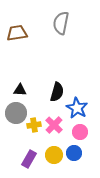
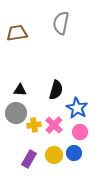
black semicircle: moved 1 px left, 2 px up
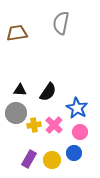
black semicircle: moved 8 px left, 2 px down; rotated 18 degrees clockwise
yellow circle: moved 2 px left, 5 px down
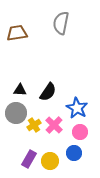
yellow cross: rotated 24 degrees counterclockwise
yellow circle: moved 2 px left, 1 px down
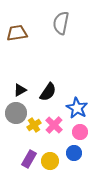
black triangle: rotated 32 degrees counterclockwise
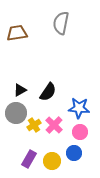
blue star: moved 2 px right; rotated 25 degrees counterclockwise
yellow circle: moved 2 px right
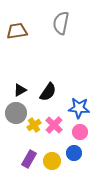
brown trapezoid: moved 2 px up
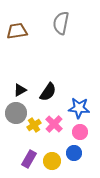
pink cross: moved 1 px up
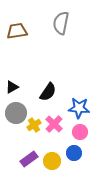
black triangle: moved 8 px left, 3 px up
purple rectangle: rotated 24 degrees clockwise
